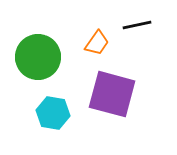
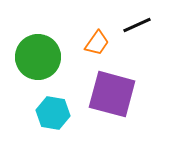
black line: rotated 12 degrees counterclockwise
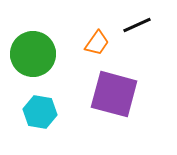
green circle: moved 5 px left, 3 px up
purple square: moved 2 px right
cyan hexagon: moved 13 px left, 1 px up
